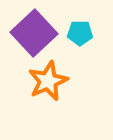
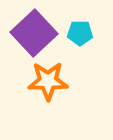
orange star: rotated 24 degrees clockwise
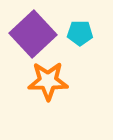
purple square: moved 1 px left, 1 px down
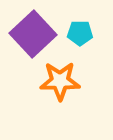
orange star: moved 12 px right
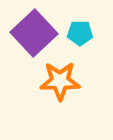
purple square: moved 1 px right, 1 px up
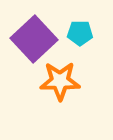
purple square: moved 6 px down
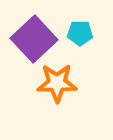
orange star: moved 3 px left, 2 px down
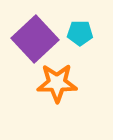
purple square: moved 1 px right
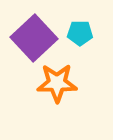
purple square: moved 1 px left, 1 px up
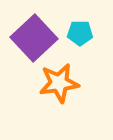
orange star: moved 2 px right; rotated 9 degrees counterclockwise
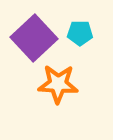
orange star: moved 1 px left, 1 px down; rotated 12 degrees clockwise
